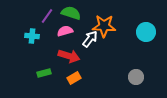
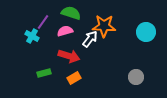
purple line: moved 4 px left, 6 px down
cyan cross: rotated 24 degrees clockwise
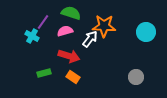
orange rectangle: moved 1 px left, 1 px up; rotated 64 degrees clockwise
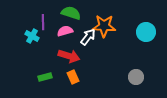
purple line: rotated 35 degrees counterclockwise
white arrow: moved 2 px left, 2 px up
green rectangle: moved 1 px right, 4 px down
orange rectangle: rotated 32 degrees clockwise
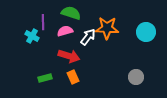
orange star: moved 3 px right, 2 px down
green rectangle: moved 1 px down
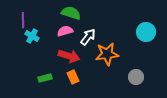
purple line: moved 20 px left, 2 px up
orange star: moved 26 px down; rotated 10 degrees counterclockwise
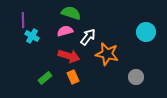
orange star: rotated 20 degrees clockwise
green rectangle: rotated 24 degrees counterclockwise
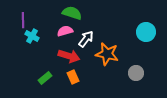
green semicircle: moved 1 px right
white arrow: moved 2 px left, 2 px down
gray circle: moved 4 px up
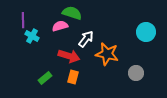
pink semicircle: moved 5 px left, 5 px up
orange rectangle: rotated 40 degrees clockwise
